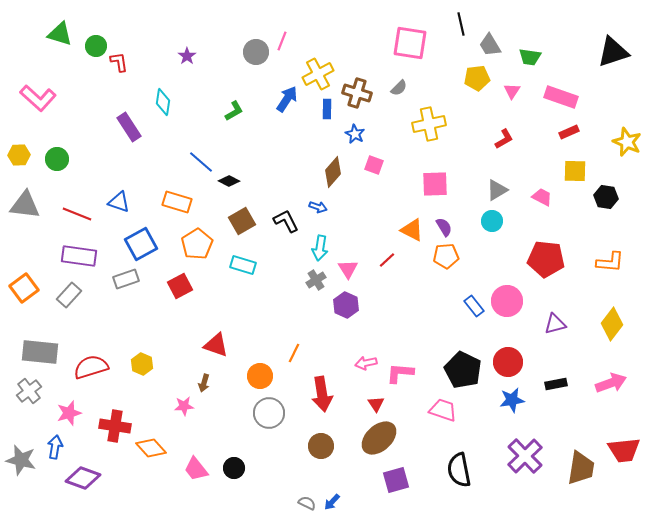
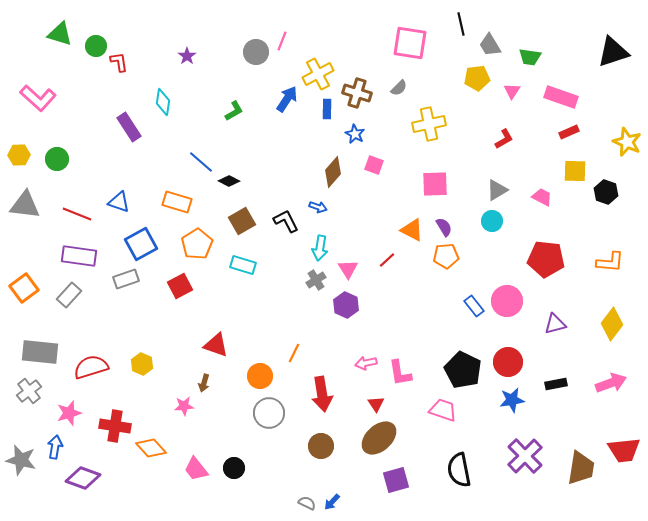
black hexagon at (606, 197): moved 5 px up; rotated 10 degrees clockwise
pink L-shape at (400, 373): rotated 104 degrees counterclockwise
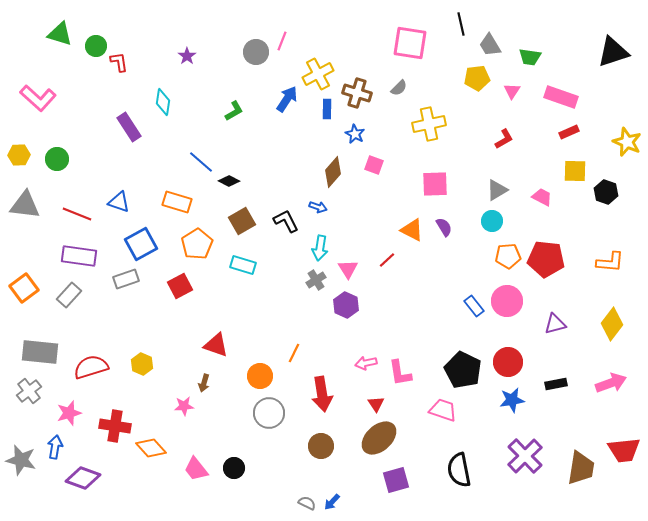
orange pentagon at (446, 256): moved 62 px right
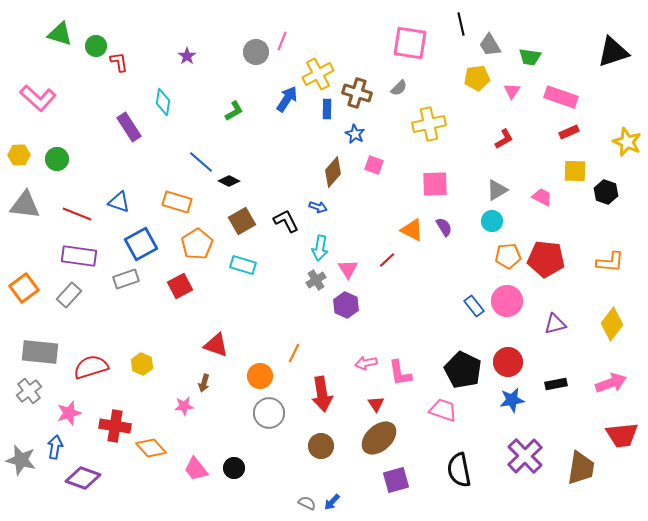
red trapezoid at (624, 450): moved 2 px left, 15 px up
